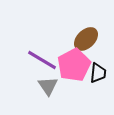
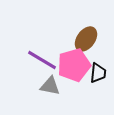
brown ellipse: rotated 10 degrees counterclockwise
pink pentagon: rotated 12 degrees clockwise
gray triangle: moved 2 px right; rotated 45 degrees counterclockwise
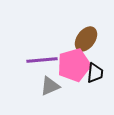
purple line: rotated 36 degrees counterclockwise
black trapezoid: moved 3 px left
gray triangle: rotated 35 degrees counterclockwise
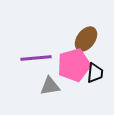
purple line: moved 6 px left, 2 px up
gray triangle: rotated 15 degrees clockwise
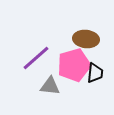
brown ellipse: rotated 60 degrees clockwise
purple line: rotated 36 degrees counterclockwise
gray triangle: rotated 15 degrees clockwise
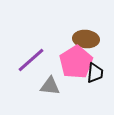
purple line: moved 5 px left, 2 px down
pink pentagon: moved 2 px right, 3 px up; rotated 16 degrees counterclockwise
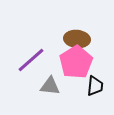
brown ellipse: moved 9 px left
black trapezoid: moved 13 px down
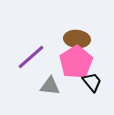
purple line: moved 3 px up
black trapezoid: moved 3 px left, 4 px up; rotated 45 degrees counterclockwise
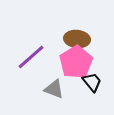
gray triangle: moved 4 px right, 3 px down; rotated 15 degrees clockwise
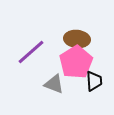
purple line: moved 5 px up
black trapezoid: moved 2 px right, 1 px up; rotated 35 degrees clockwise
gray triangle: moved 5 px up
